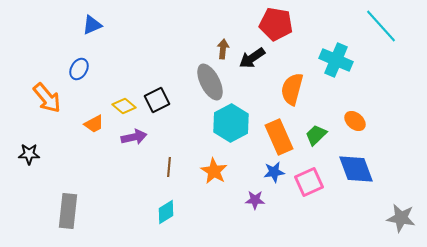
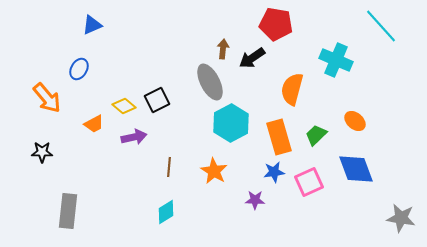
orange rectangle: rotated 8 degrees clockwise
black star: moved 13 px right, 2 px up
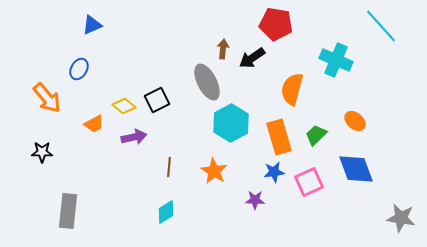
gray ellipse: moved 3 px left
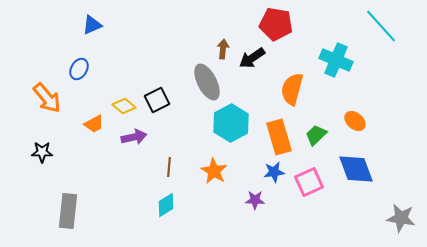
cyan diamond: moved 7 px up
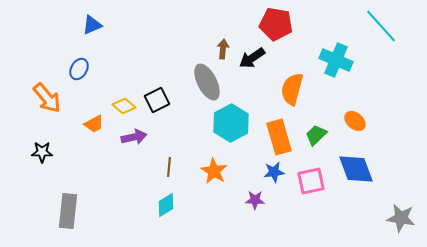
pink square: moved 2 px right, 1 px up; rotated 12 degrees clockwise
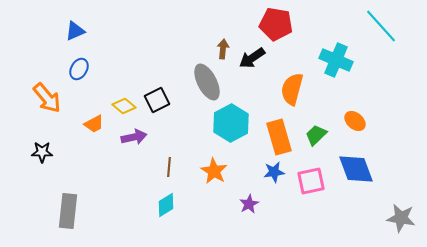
blue triangle: moved 17 px left, 6 px down
purple star: moved 6 px left, 4 px down; rotated 30 degrees counterclockwise
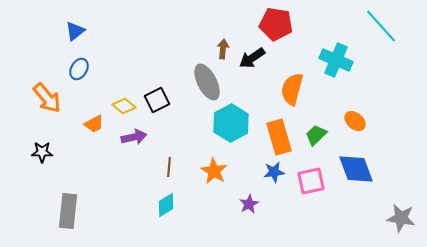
blue triangle: rotated 15 degrees counterclockwise
